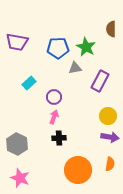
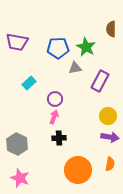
purple circle: moved 1 px right, 2 px down
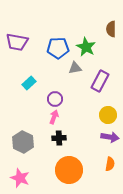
yellow circle: moved 1 px up
gray hexagon: moved 6 px right, 2 px up
orange circle: moved 9 px left
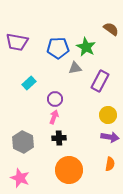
brown semicircle: rotated 126 degrees clockwise
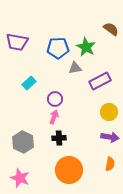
purple rectangle: rotated 35 degrees clockwise
yellow circle: moved 1 px right, 3 px up
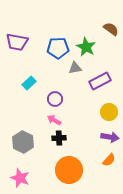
pink arrow: moved 3 px down; rotated 80 degrees counterclockwise
orange semicircle: moved 1 px left, 4 px up; rotated 32 degrees clockwise
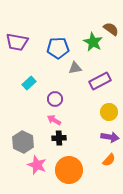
green star: moved 7 px right, 5 px up
pink star: moved 17 px right, 13 px up
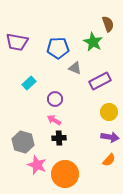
brown semicircle: moved 3 px left, 5 px up; rotated 35 degrees clockwise
gray triangle: rotated 32 degrees clockwise
gray hexagon: rotated 10 degrees counterclockwise
orange circle: moved 4 px left, 4 px down
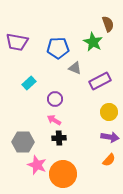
gray hexagon: rotated 15 degrees counterclockwise
orange circle: moved 2 px left
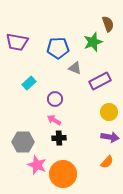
green star: rotated 24 degrees clockwise
orange semicircle: moved 2 px left, 2 px down
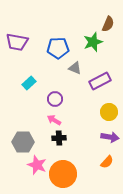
brown semicircle: rotated 42 degrees clockwise
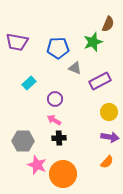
gray hexagon: moved 1 px up
